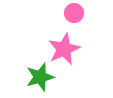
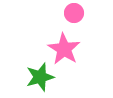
pink star: rotated 16 degrees counterclockwise
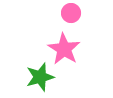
pink circle: moved 3 px left
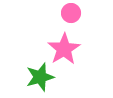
pink star: rotated 8 degrees clockwise
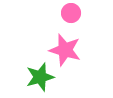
pink star: moved 1 px right, 1 px down; rotated 24 degrees counterclockwise
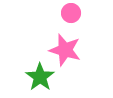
green star: rotated 20 degrees counterclockwise
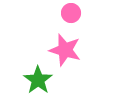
green star: moved 2 px left, 3 px down
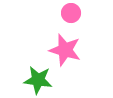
green star: rotated 28 degrees counterclockwise
